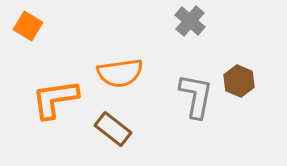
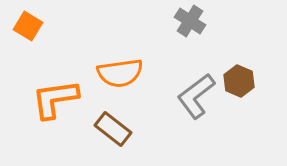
gray cross: rotated 8 degrees counterclockwise
gray L-shape: rotated 138 degrees counterclockwise
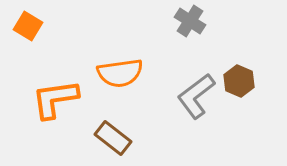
brown rectangle: moved 9 px down
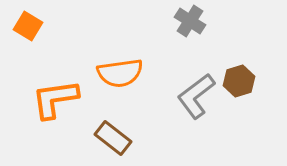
brown hexagon: rotated 20 degrees clockwise
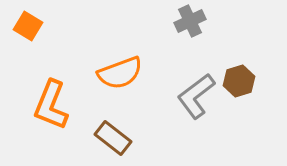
gray cross: rotated 32 degrees clockwise
orange semicircle: rotated 12 degrees counterclockwise
orange L-shape: moved 4 px left, 6 px down; rotated 60 degrees counterclockwise
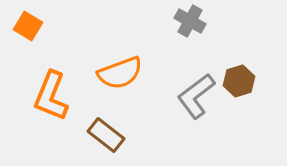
gray cross: rotated 36 degrees counterclockwise
orange L-shape: moved 9 px up
brown rectangle: moved 7 px left, 3 px up
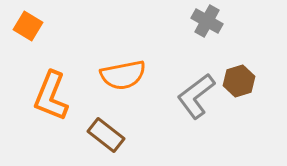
gray cross: moved 17 px right
orange semicircle: moved 3 px right, 2 px down; rotated 9 degrees clockwise
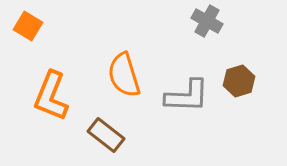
orange semicircle: moved 1 px right; rotated 84 degrees clockwise
gray L-shape: moved 9 px left; rotated 141 degrees counterclockwise
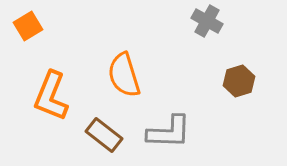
orange square: rotated 28 degrees clockwise
gray L-shape: moved 18 px left, 36 px down
brown rectangle: moved 2 px left
